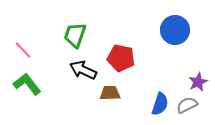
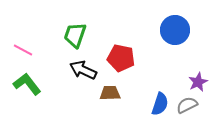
pink line: rotated 18 degrees counterclockwise
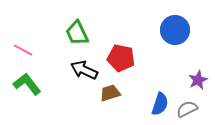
green trapezoid: moved 2 px right, 2 px up; rotated 44 degrees counterclockwise
black arrow: moved 1 px right
purple star: moved 2 px up
brown trapezoid: rotated 15 degrees counterclockwise
gray semicircle: moved 4 px down
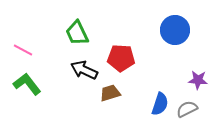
red pentagon: rotated 8 degrees counterclockwise
purple star: rotated 30 degrees clockwise
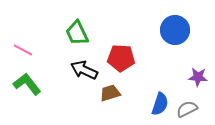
purple star: moved 3 px up
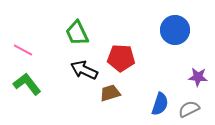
gray semicircle: moved 2 px right
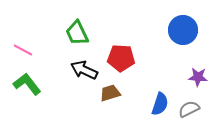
blue circle: moved 8 px right
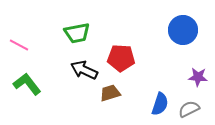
green trapezoid: rotated 76 degrees counterclockwise
pink line: moved 4 px left, 5 px up
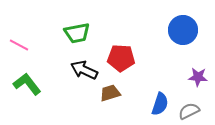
gray semicircle: moved 2 px down
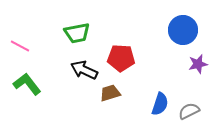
pink line: moved 1 px right, 1 px down
purple star: moved 13 px up; rotated 18 degrees counterclockwise
